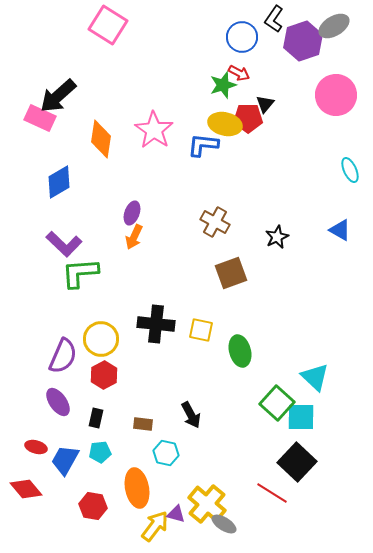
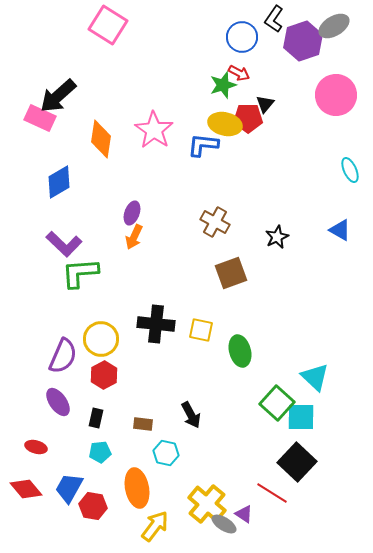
blue trapezoid at (65, 460): moved 4 px right, 28 px down
purple triangle at (176, 514): moved 68 px right; rotated 18 degrees clockwise
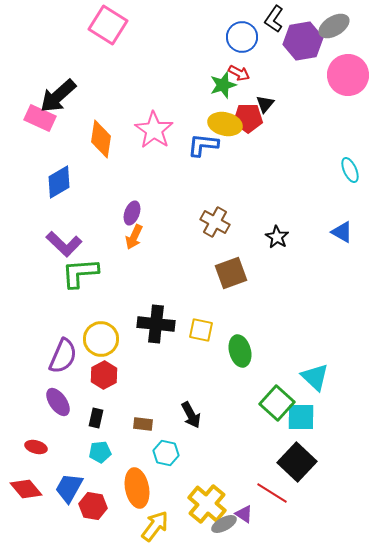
purple hexagon at (303, 41): rotated 9 degrees clockwise
pink circle at (336, 95): moved 12 px right, 20 px up
blue triangle at (340, 230): moved 2 px right, 2 px down
black star at (277, 237): rotated 15 degrees counterclockwise
gray ellipse at (224, 524): rotated 60 degrees counterclockwise
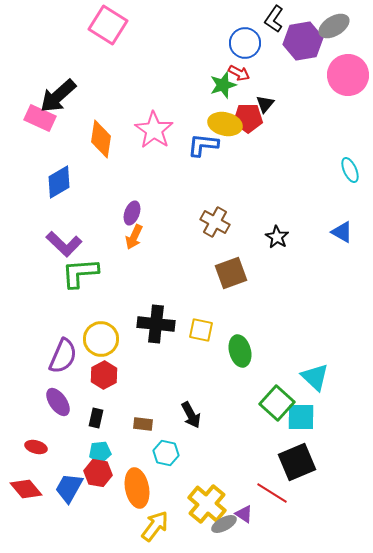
blue circle at (242, 37): moved 3 px right, 6 px down
black square at (297, 462): rotated 24 degrees clockwise
red hexagon at (93, 506): moved 5 px right, 33 px up
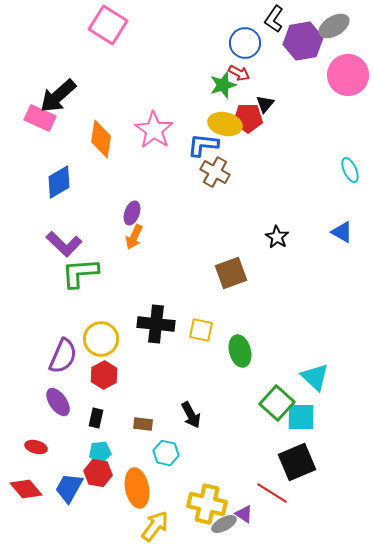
brown cross at (215, 222): moved 50 px up
yellow cross at (207, 504): rotated 27 degrees counterclockwise
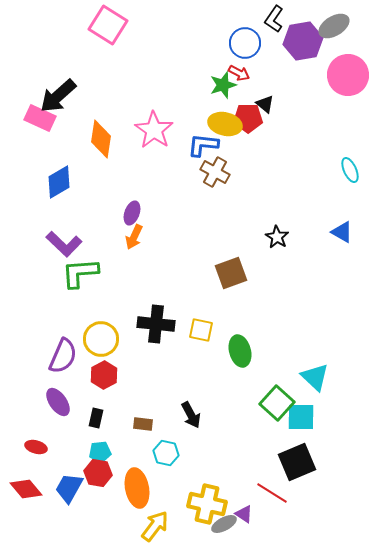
black triangle at (265, 104): rotated 30 degrees counterclockwise
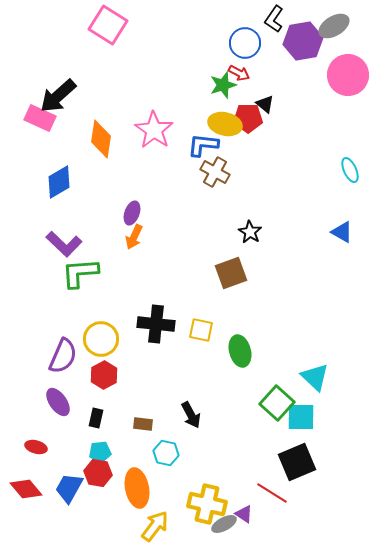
black star at (277, 237): moved 27 px left, 5 px up
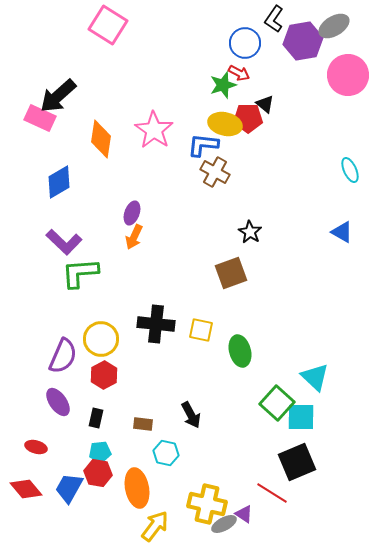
purple L-shape at (64, 244): moved 2 px up
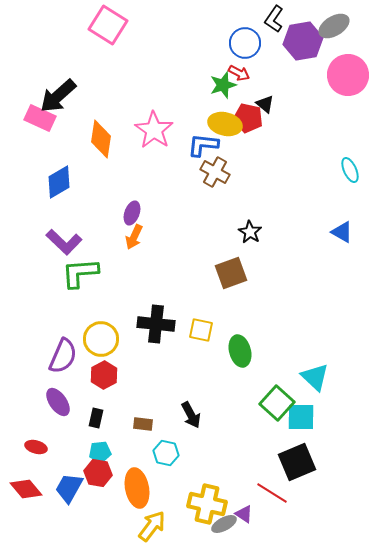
red pentagon at (248, 118): rotated 12 degrees clockwise
yellow arrow at (155, 526): moved 3 px left
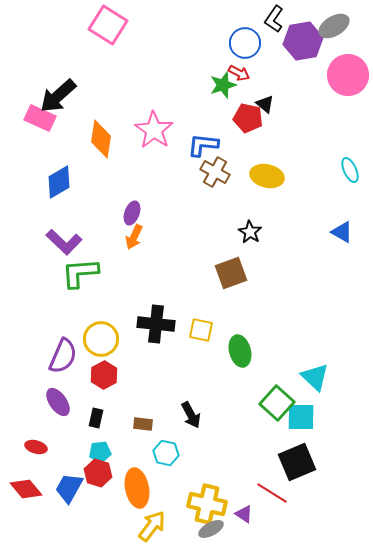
yellow ellipse at (225, 124): moved 42 px right, 52 px down
red hexagon at (98, 473): rotated 8 degrees clockwise
gray ellipse at (224, 524): moved 13 px left, 5 px down
